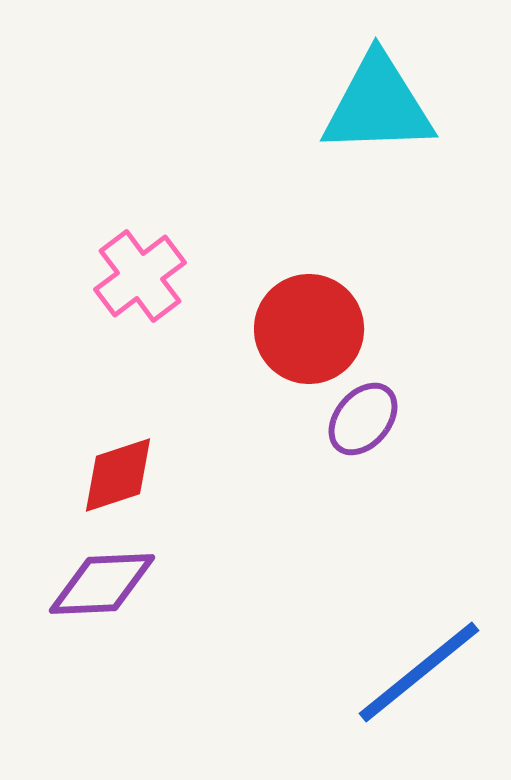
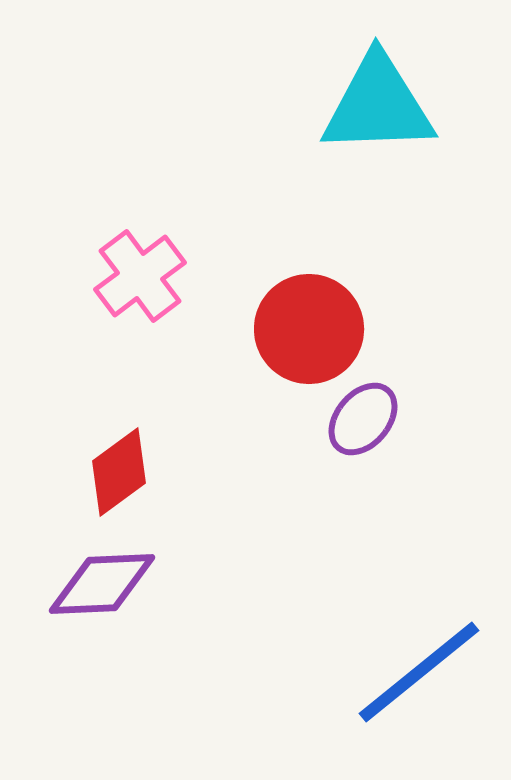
red diamond: moved 1 px right, 3 px up; rotated 18 degrees counterclockwise
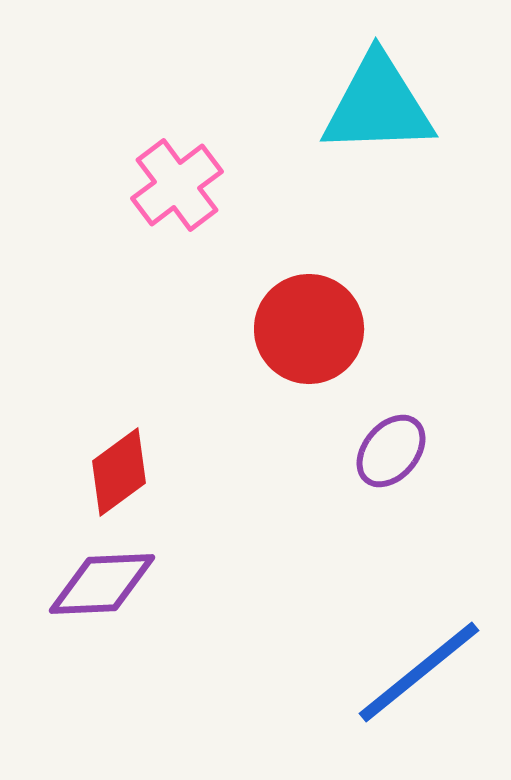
pink cross: moved 37 px right, 91 px up
purple ellipse: moved 28 px right, 32 px down
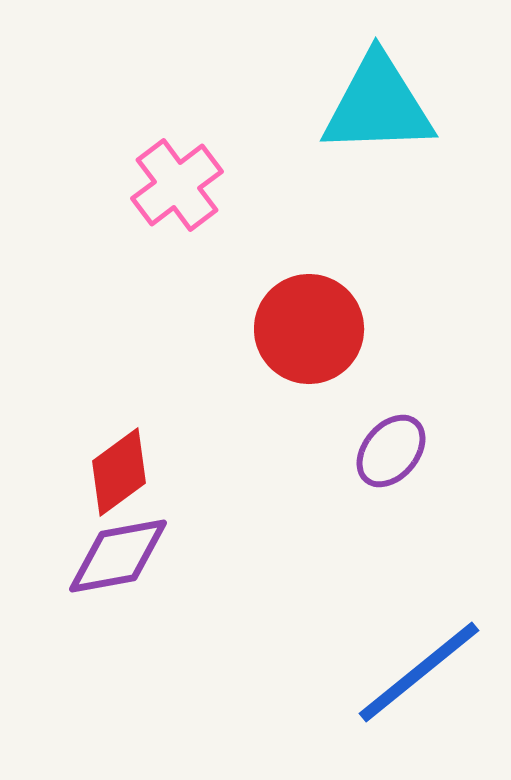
purple diamond: moved 16 px right, 28 px up; rotated 8 degrees counterclockwise
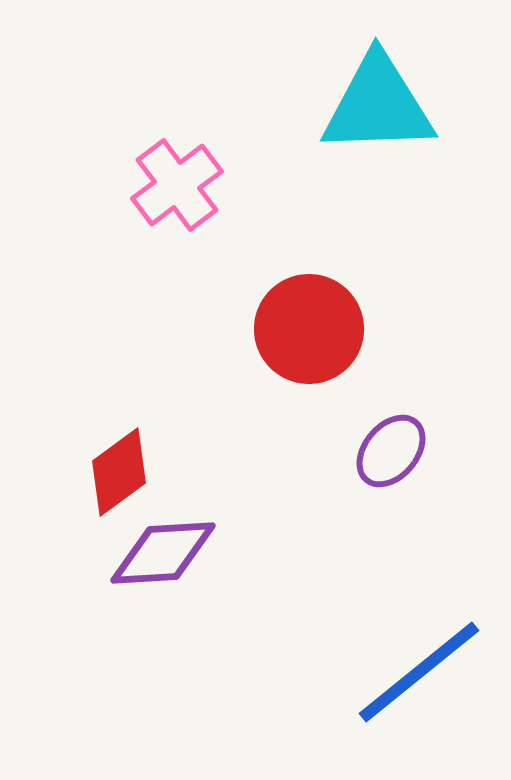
purple diamond: moved 45 px right, 3 px up; rotated 7 degrees clockwise
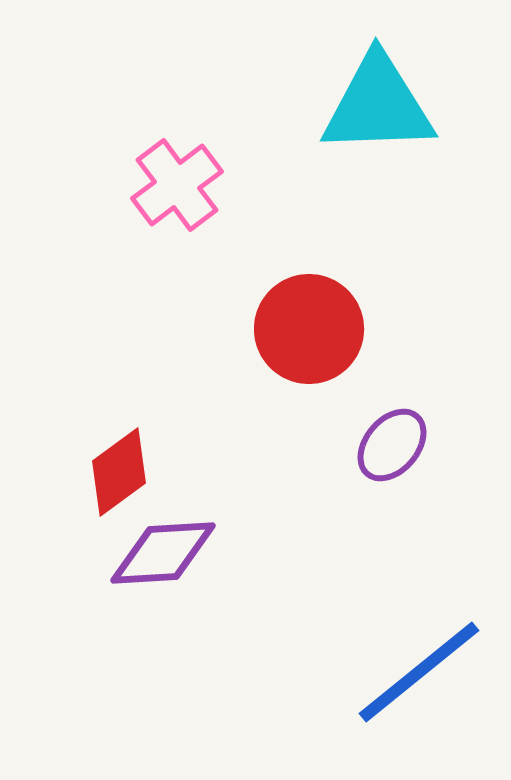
purple ellipse: moved 1 px right, 6 px up
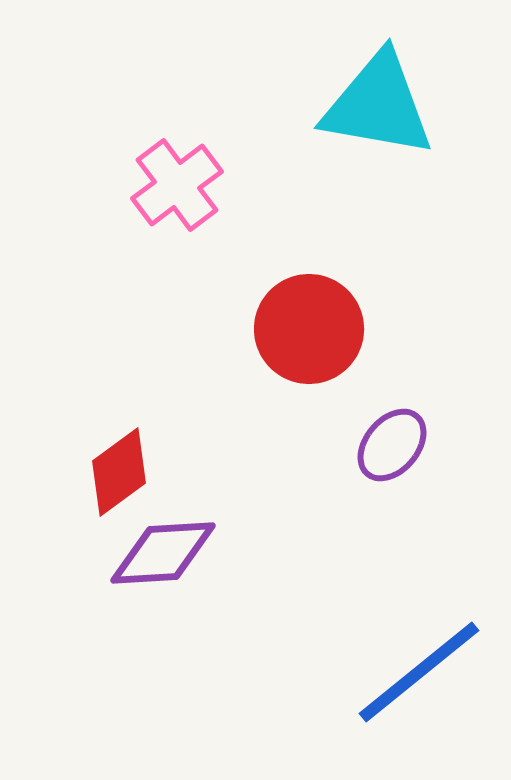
cyan triangle: rotated 12 degrees clockwise
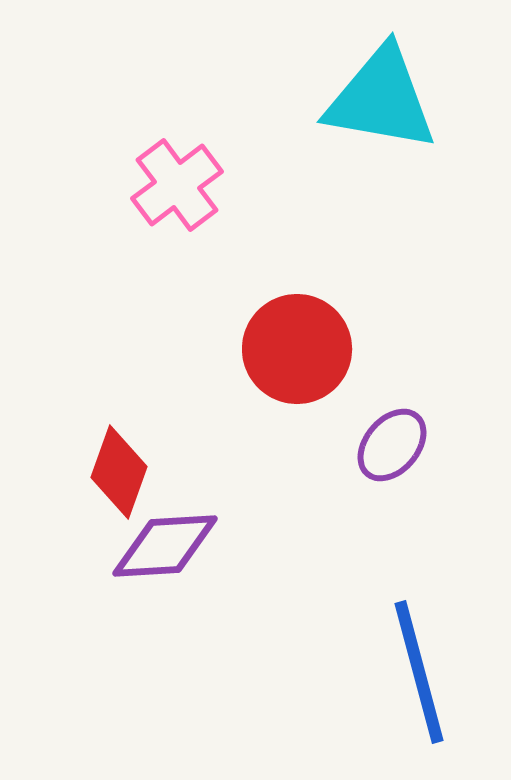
cyan triangle: moved 3 px right, 6 px up
red circle: moved 12 px left, 20 px down
red diamond: rotated 34 degrees counterclockwise
purple diamond: moved 2 px right, 7 px up
blue line: rotated 66 degrees counterclockwise
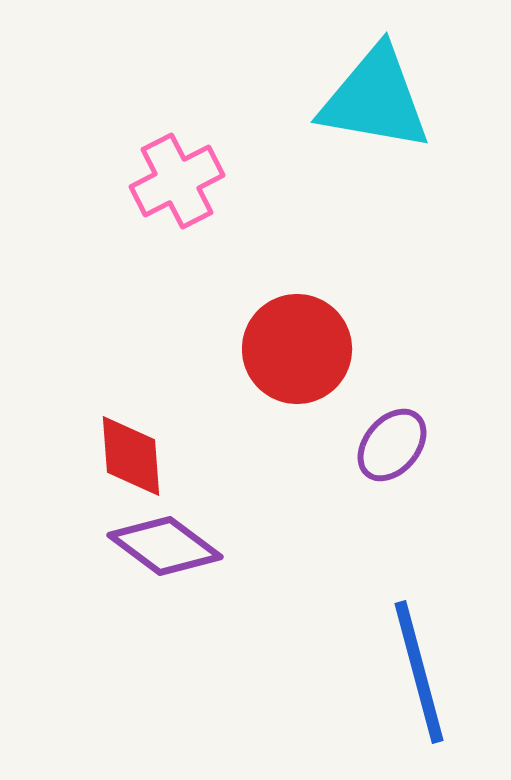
cyan triangle: moved 6 px left
pink cross: moved 4 px up; rotated 10 degrees clockwise
red diamond: moved 12 px right, 16 px up; rotated 24 degrees counterclockwise
purple diamond: rotated 40 degrees clockwise
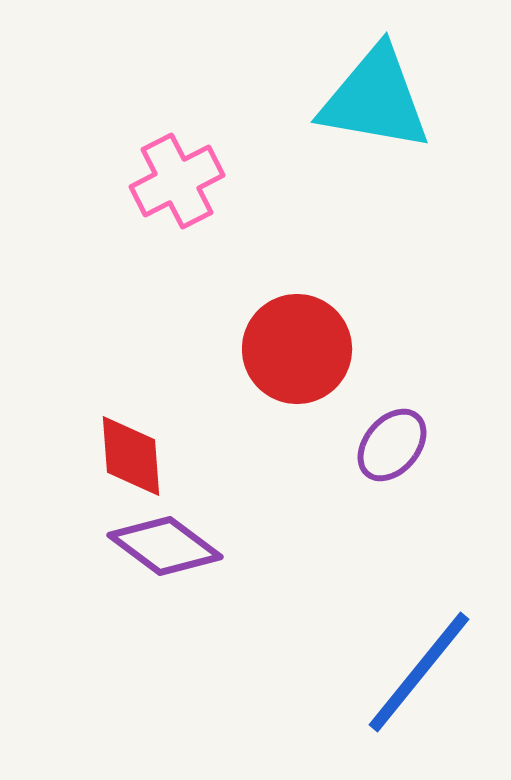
blue line: rotated 54 degrees clockwise
